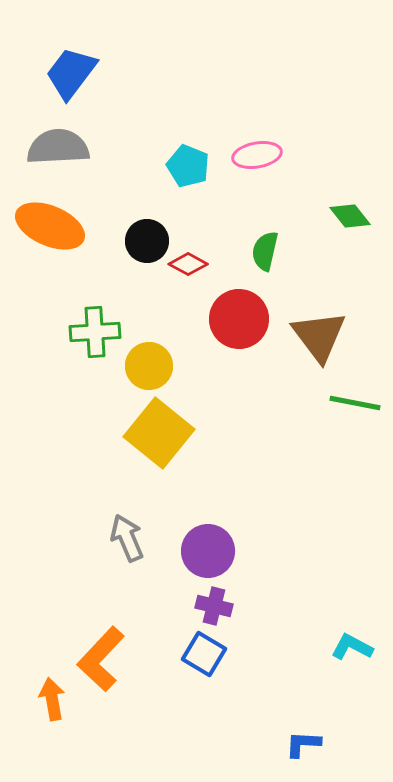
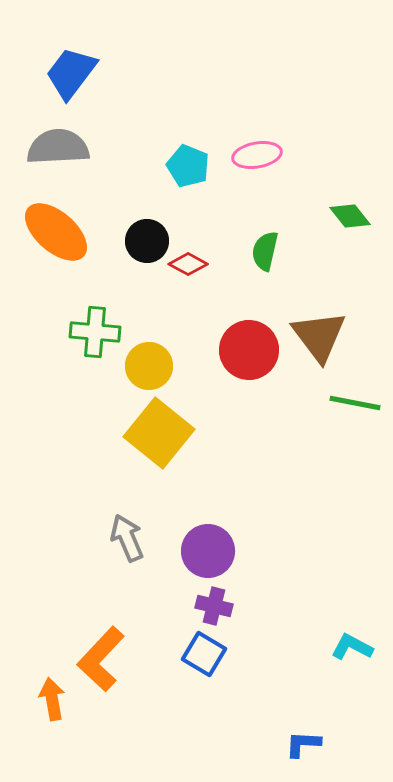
orange ellipse: moved 6 px right, 6 px down; rotated 18 degrees clockwise
red circle: moved 10 px right, 31 px down
green cross: rotated 9 degrees clockwise
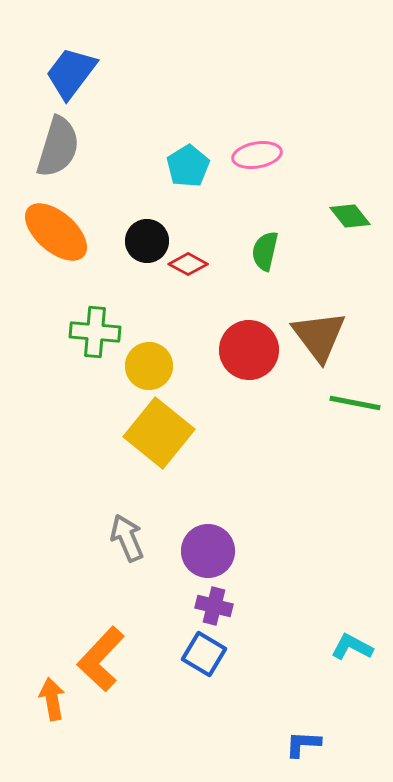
gray semicircle: rotated 110 degrees clockwise
cyan pentagon: rotated 18 degrees clockwise
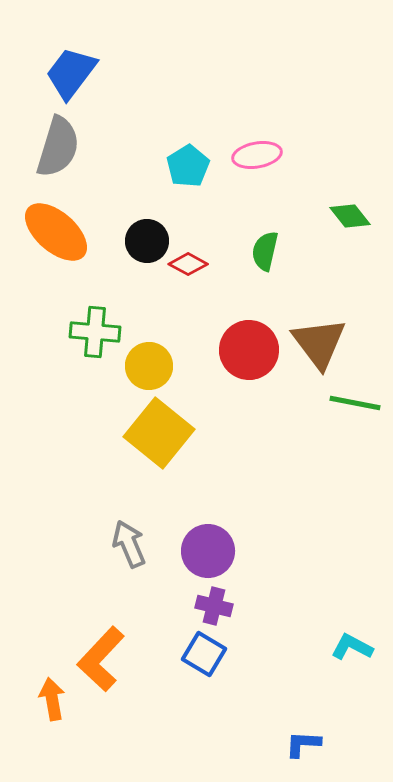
brown triangle: moved 7 px down
gray arrow: moved 2 px right, 6 px down
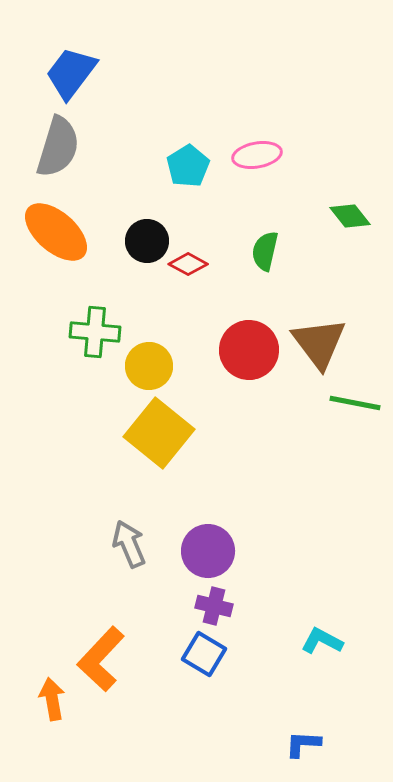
cyan L-shape: moved 30 px left, 6 px up
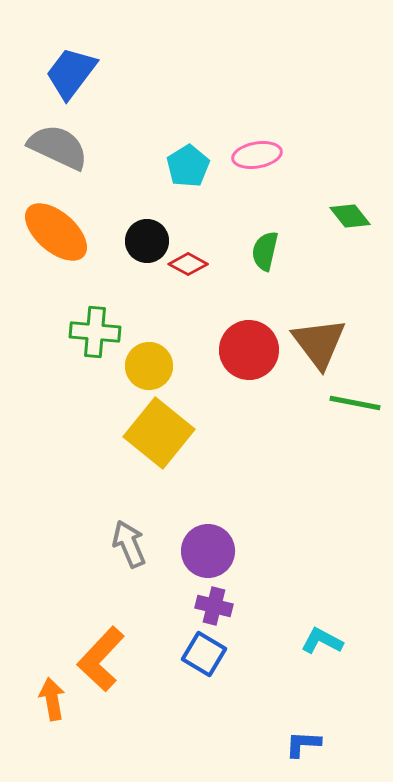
gray semicircle: rotated 82 degrees counterclockwise
